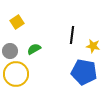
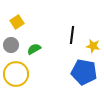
gray circle: moved 1 px right, 6 px up
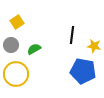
yellow star: moved 1 px right
blue pentagon: moved 1 px left, 1 px up
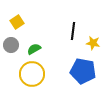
black line: moved 1 px right, 4 px up
yellow star: moved 1 px left, 3 px up
yellow circle: moved 16 px right
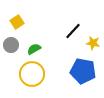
black line: rotated 36 degrees clockwise
